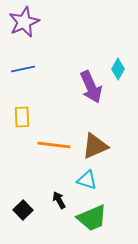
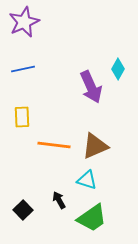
green trapezoid: rotated 12 degrees counterclockwise
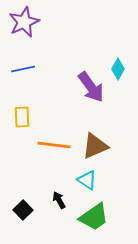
purple arrow: rotated 12 degrees counterclockwise
cyan triangle: rotated 15 degrees clockwise
green trapezoid: moved 2 px right, 1 px up
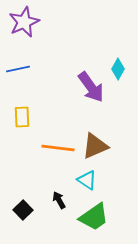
blue line: moved 5 px left
orange line: moved 4 px right, 3 px down
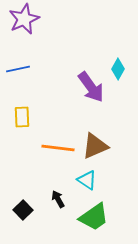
purple star: moved 3 px up
black arrow: moved 1 px left, 1 px up
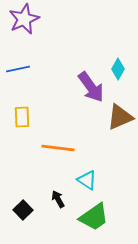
brown triangle: moved 25 px right, 29 px up
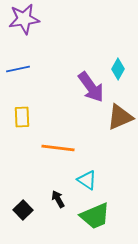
purple star: rotated 16 degrees clockwise
green trapezoid: moved 1 px right, 1 px up; rotated 12 degrees clockwise
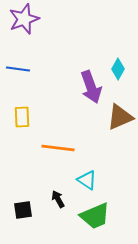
purple star: rotated 12 degrees counterclockwise
blue line: rotated 20 degrees clockwise
purple arrow: rotated 16 degrees clockwise
black square: rotated 36 degrees clockwise
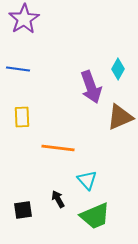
purple star: rotated 12 degrees counterclockwise
cyan triangle: rotated 15 degrees clockwise
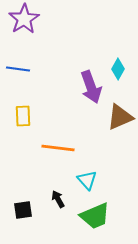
yellow rectangle: moved 1 px right, 1 px up
